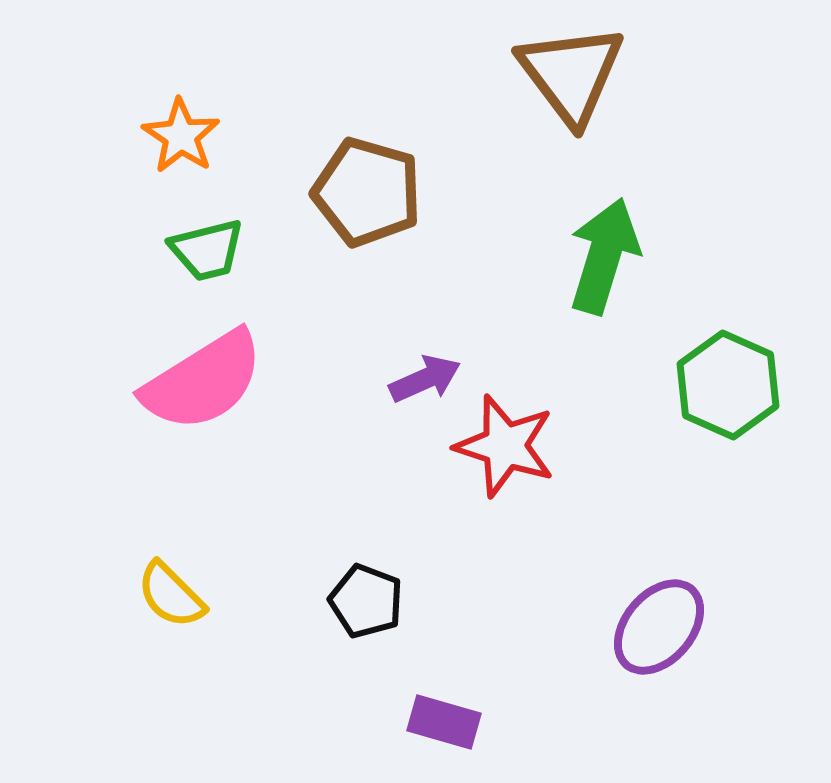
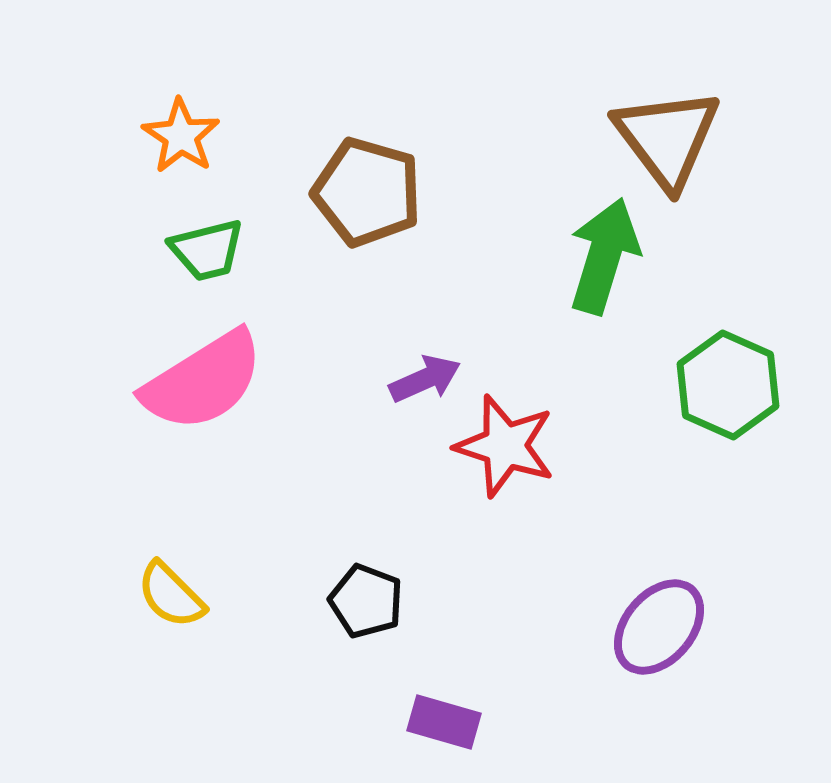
brown triangle: moved 96 px right, 64 px down
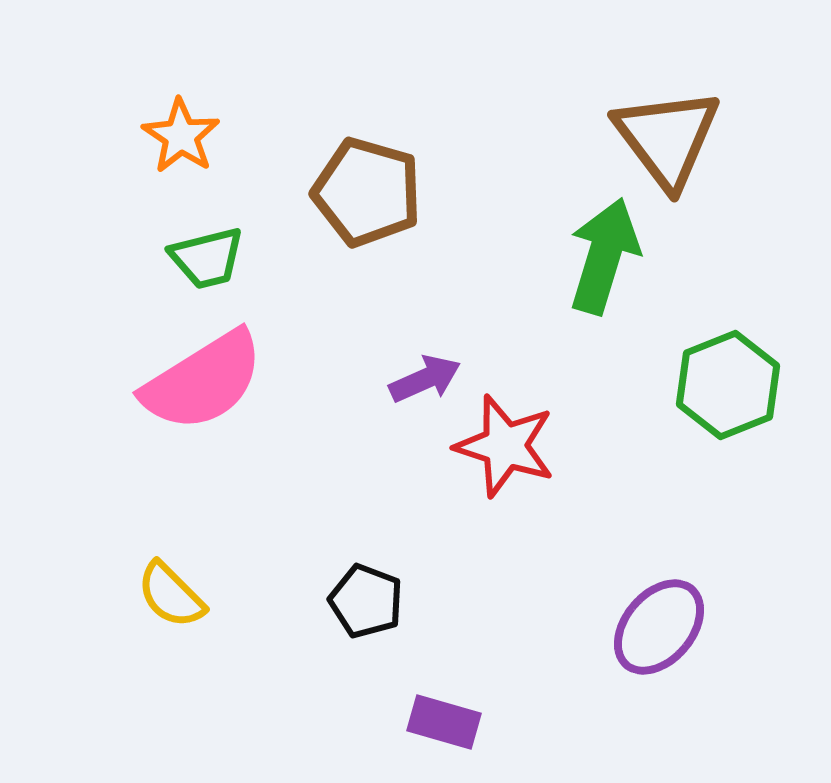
green trapezoid: moved 8 px down
green hexagon: rotated 14 degrees clockwise
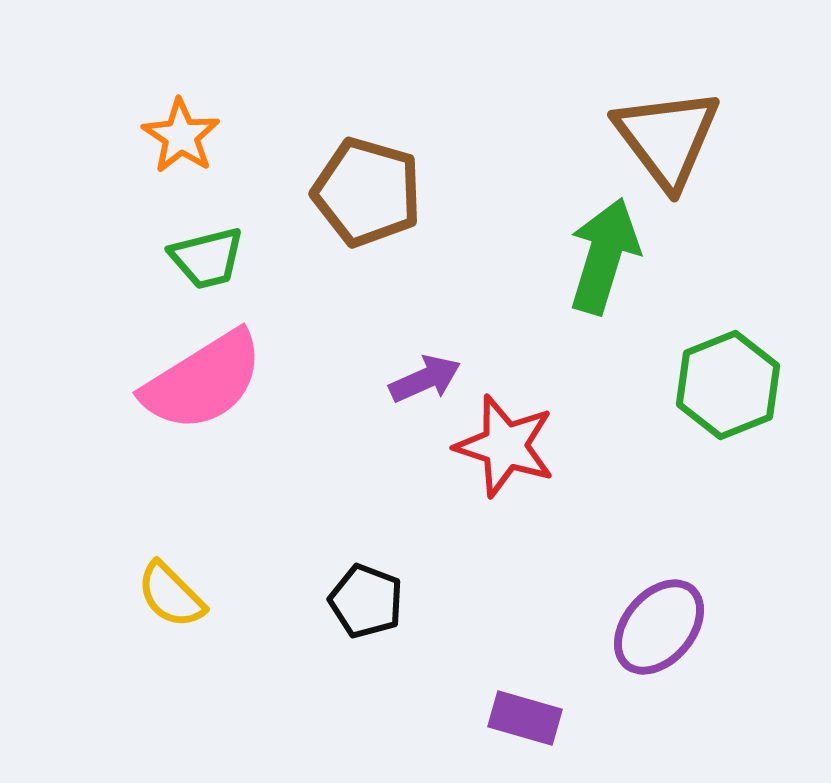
purple rectangle: moved 81 px right, 4 px up
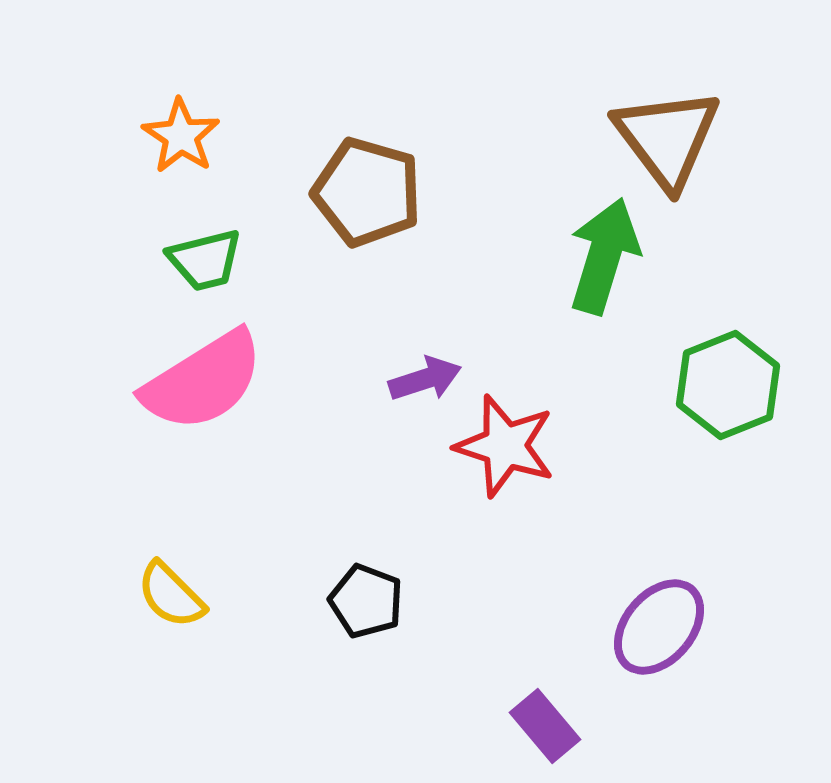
green trapezoid: moved 2 px left, 2 px down
purple arrow: rotated 6 degrees clockwise
purple rectangle: moved 20 px right, 8 px down; rotated 34 degrees clockwise
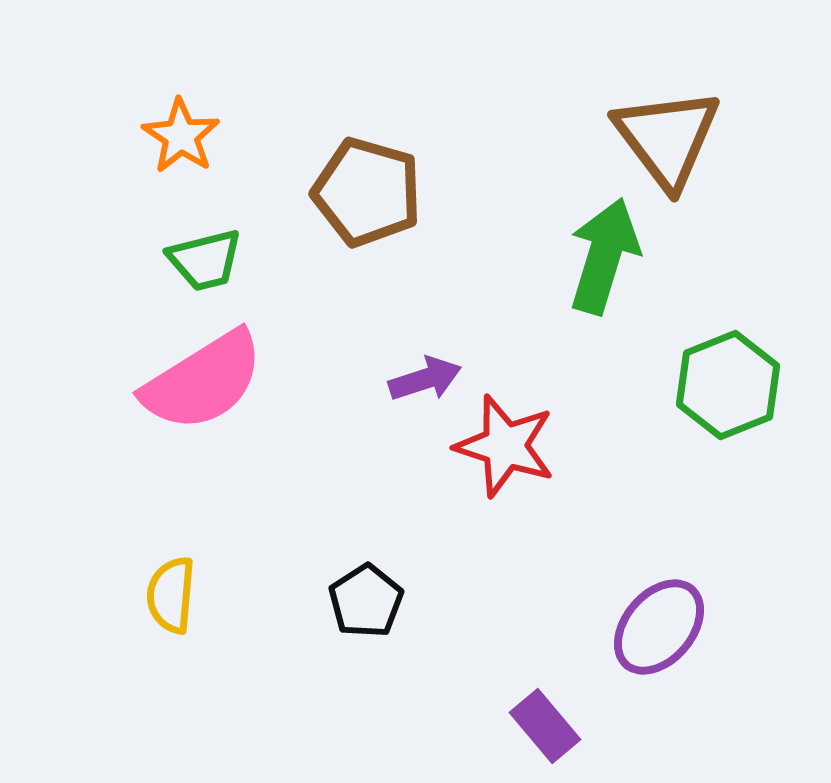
yellow semicircle: rotated 50 degrees clockwise
black pentagon: rotated 18 degrees clockwise
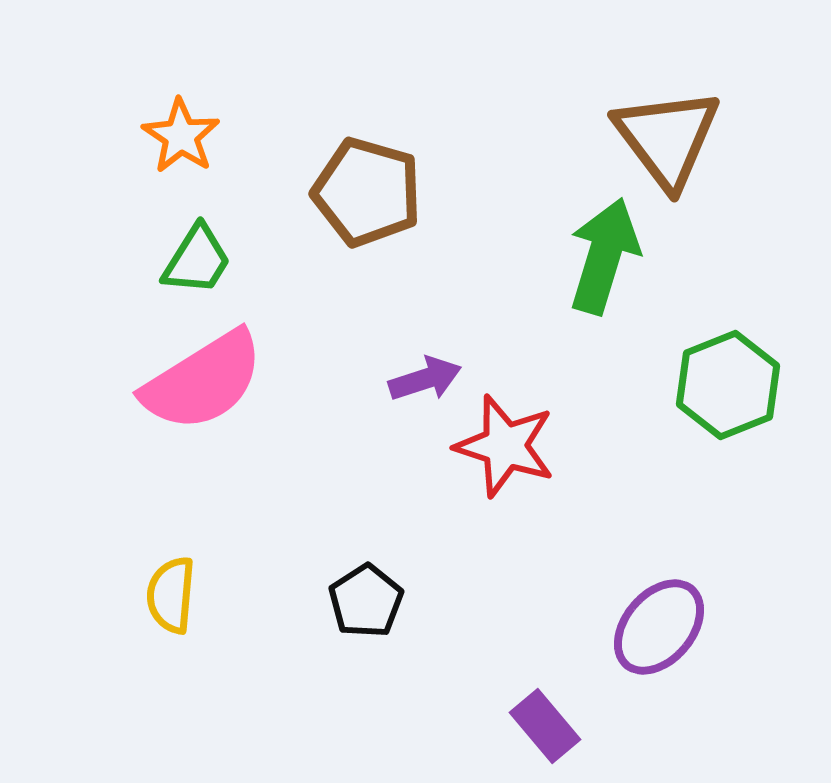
green trapezoid: moved 8 px left; rotated 44 degrees counterclockwise
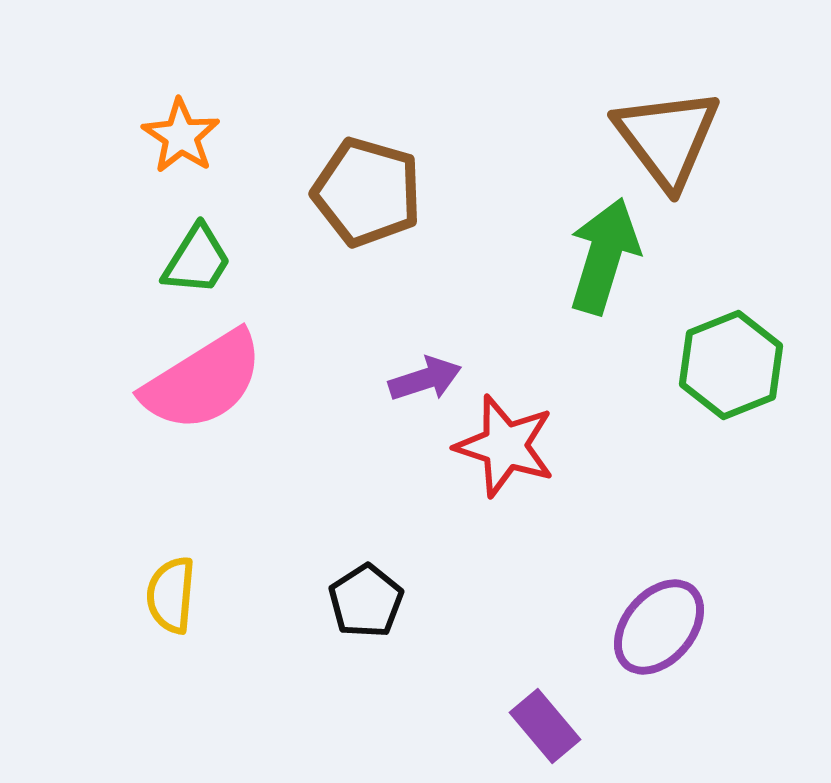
green hexagon: moved 3 px right, 20 px up
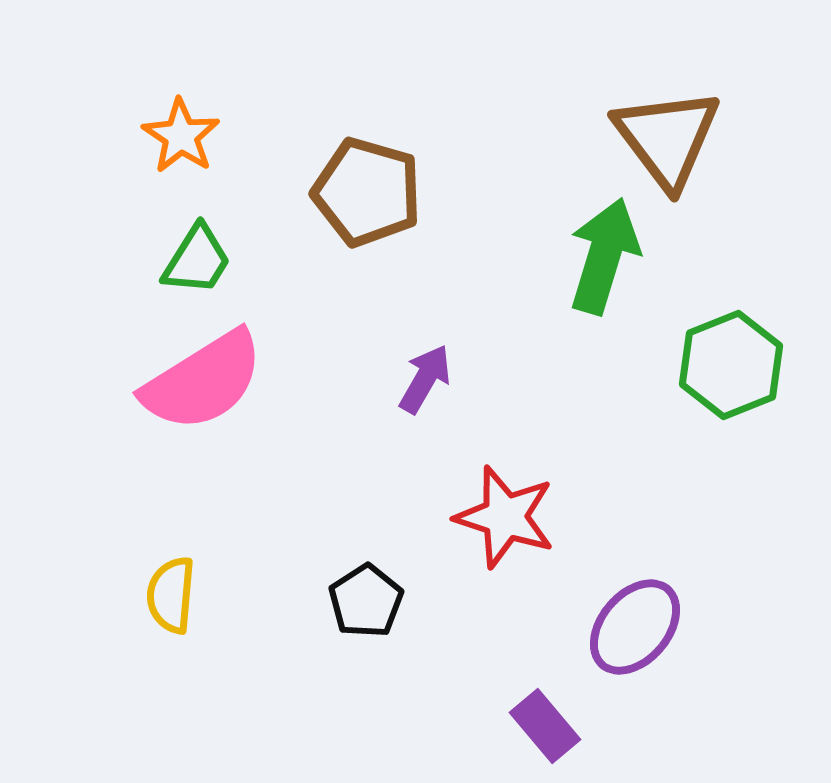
purple arrow: rotated 42 degrees counterclockwise
red star: moved 71 px down
purple ellipse: moved 24 px left
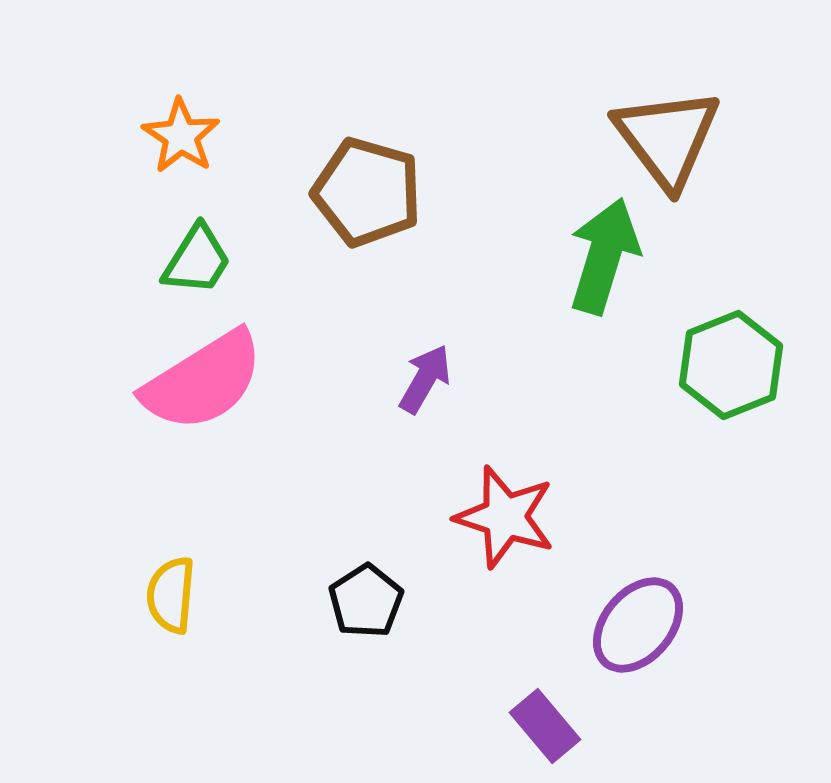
purple ellipse: moved 3 px right, 2 px up
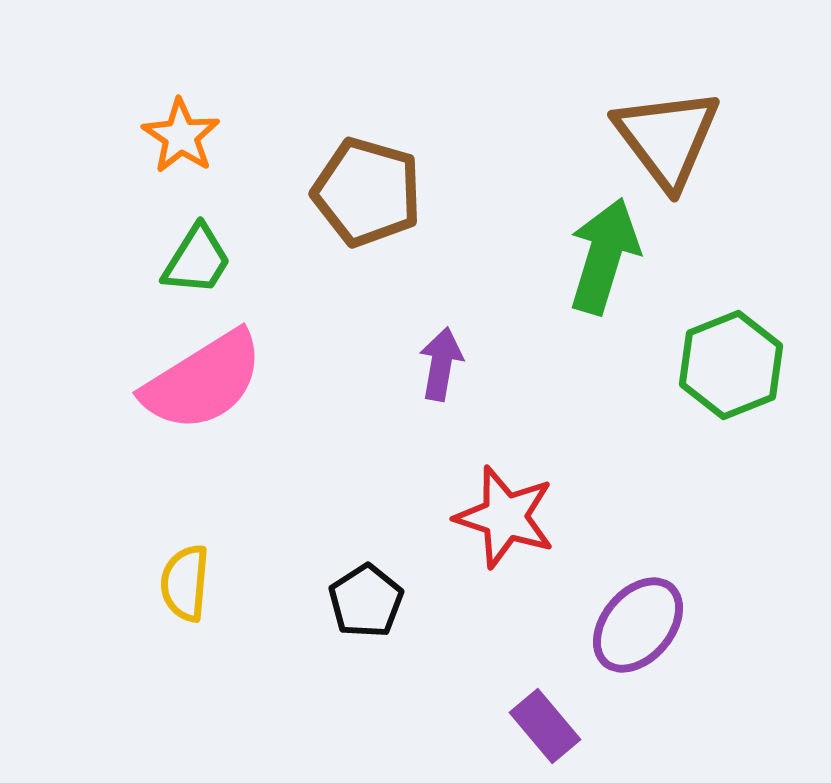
purple arrow: moved 16 px right, 15 px up; rotated 20 degrees counterclockwise
yellow semicircle: moved 14 px right, 12 px up
